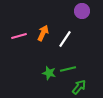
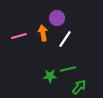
purple circle: moved 25 px left, 7 px down
orange arrow: rotated 35 degrees counterclockwise
green star: moved 1 px right, 3 px down; rotated 16 degrees counterclockwise
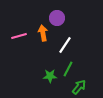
white line: moved 6 px down
green line: rotated 49 degrees counterclockwise
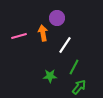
green line: moved 6 px right, 2 px up
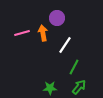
pink line: moved 3 px right, 3 px up
green star: moved 12 px down
